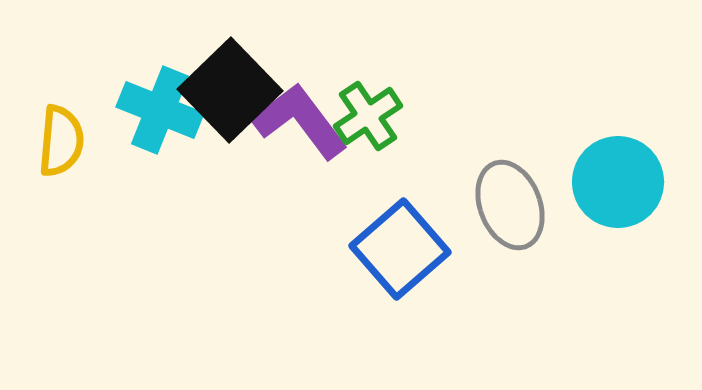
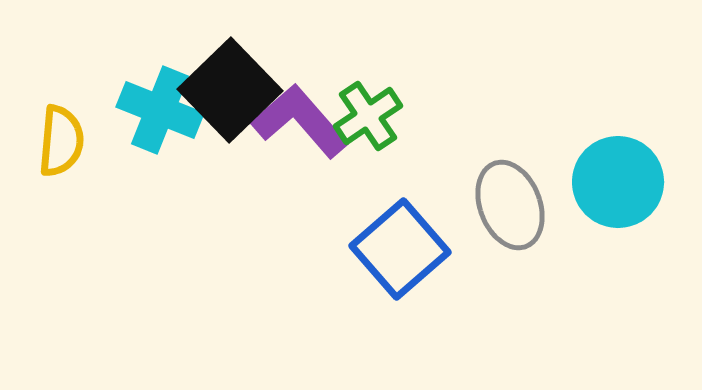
purple L-shape: rotated 4 degrees counterclockwise
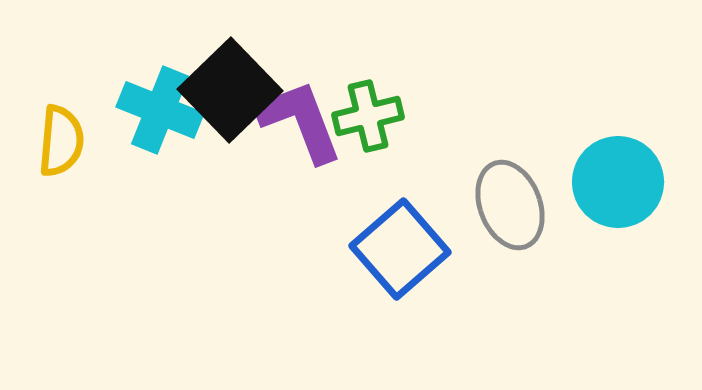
green cross: rotated 20 degrees clockwise
purple L-shape: rotated 20 degrees clockwise
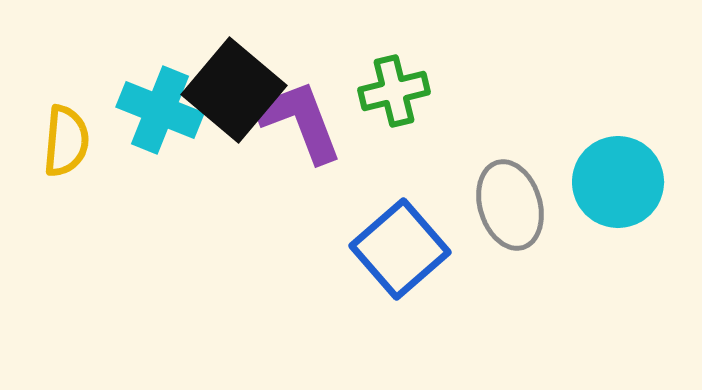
black square: moved 4 px right; rotated 6 degrees counterclockwise
green cross: moved 26 px right, 25 px up
yellow semicircle: moved 5 px right
gray ellipse: rotated 4 degrees clockwise
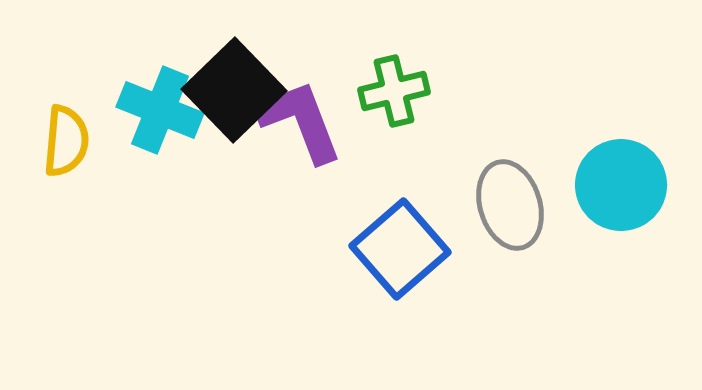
black square: rotated 6 degrees clockwise
cyan circle: moved 3 px right, 3 px down
